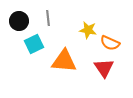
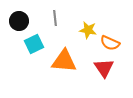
gray line: moved 7 px right
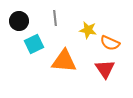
red triangle: moved 1 px right, 1 px down
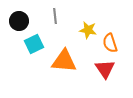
gray line: moved 2 px up
orange semicircle: rotated 48 degrees clockwise
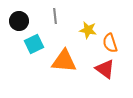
red triangle: rotated 20 degrees counterclockwise
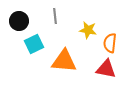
orange semicircle: rotated 24 degrees clockwise
red triangle: moved 1 px right; rotated 25 degrees counterclockwise
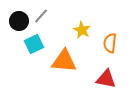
gray line: moved 14 px left; rotated 49 degrees clockwise
yellow star: moved 6 px left; rotated 18 degrees clockwise
red triangle: moved 10 px down
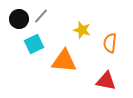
black circle: moved 2 px up
yellow star: rotated 12 degrees counterclockwise
red triangle: moved 2 px down
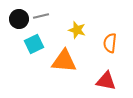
gray line: rotated 35 degrees clockwise
yellow star: moved 5 px left
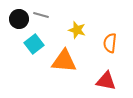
gray line: moved 1 px up; rotated 28 degrees clockwise
cyan square: rotated 12 degrees counterclockwise
